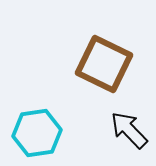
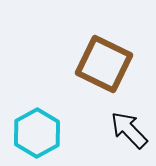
cyan hexagon: rotated 21 degrees counterclockwise
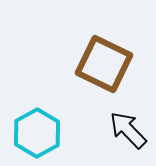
black arrow: moved 1 px left
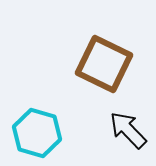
cyan hexagon: rotated 15 degrees counterclockwise
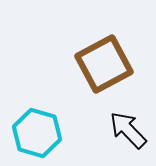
brown square: rotated 36 degrees clockwise
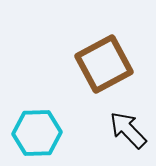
cyan hexagon: rotated 18 degrees counterclockwise
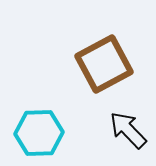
cyan hexagon: moved 2 px right
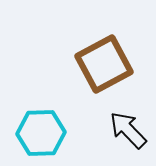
cyan hexagon: moved 2 px right
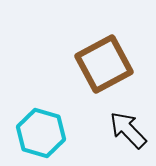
cyan hexagon: rotated 18 degrees clockwise
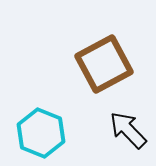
cyan hexagon: rotated 6 degrees clockwise
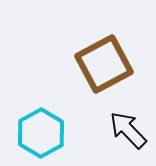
cyan hexagon: rotated 9 degrees clockwise
